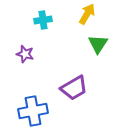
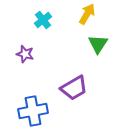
cyan cross: rotated 30 degrees counterclockwise
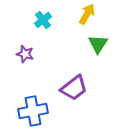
purple trapezoid: rotated 8 degrees counterclockwise
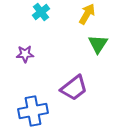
cyan cross: moved 2 px left, 8 px up
purple star: rotated 18 degrees counterclockwise
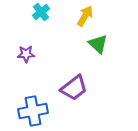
yellow arrow: moved 2 px left, 2 px down
green triangle: rotated 20 degrees counterclockwise
purple star: moved 1 px right
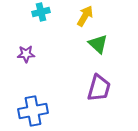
cyan cross: rotated 24 degrees clockwise
purple trapezoid: moved 25 px right; rotated 36 degrees counterclockwise
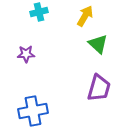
cyan cross: moved 2 px left
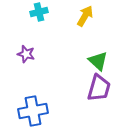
green triangle: moved 17 px down
purple star: rotated 18 degrees clockwise
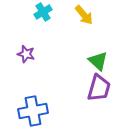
cyan cross: moved 4 px right; rotated 18 degrees counterclockwise
yellow arrow: moved 1 px left, 1 px up; rotated 110 degrees clockwise
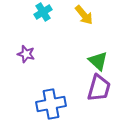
blue cross: moved 18 px right, 7 px up
